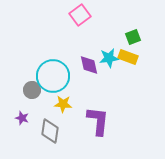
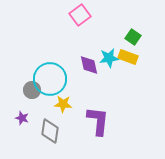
green square: rotated 35 degrees counterclockwise
cyan circle: moved 3 px left, 3 px down
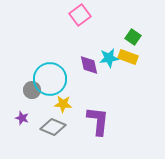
gray diamond: moved 3 px right, 4 px up; rotated 75 degrees counterclockwise
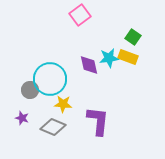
gray circle: moved 2 px left
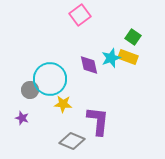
cyan star: moved 2 px right; rotated 12 degrees counterclockwise
gray diamond: moved 19 px right, 14 px down
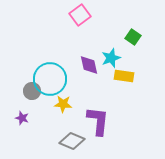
yellow rectangle: moved 4 px left, 19 px down; rotated 12 degrees counterclockwise
gray circle: moved 2 px right, 1 px down
